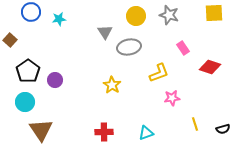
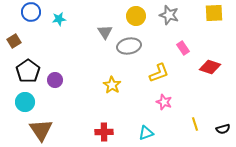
brown square: moved 4 px right, 1 px down; rotated 16 degrees clockwise
gray ellipse: moved 1 px up
pink star: moved 8 px left, 4 px down; rotated 28 degrees clockwise
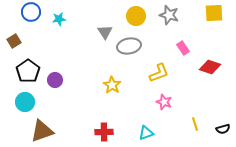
brown triangle: moved 1 px right, 1 px down; rotated 45 degrees clockwise
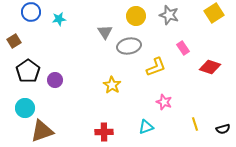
yellow square: rotated 30 degrees counterclockwise
yellow L-shape: moved 3 px left, 6 px up
cyan circle: moved 6 px down
cyan triangle: moved 6 px up
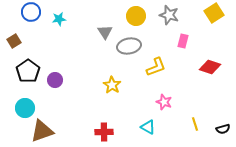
pink rectangle: moved 7 px up; rotated 48 degrees clockwise
cyan triangle: moved 2 px right; rotated 49 degrees clockwise
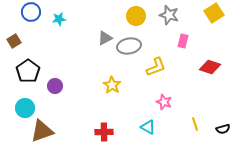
gray triangle: moved 6 px down; rotated 35 degrees clockwise
purple circle: moved 6 px down
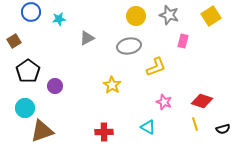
yellow square: moved 3 px left, 3 px down
gray triangle: moved 18 px left
red diamond: moved 8 px left, 34 px down
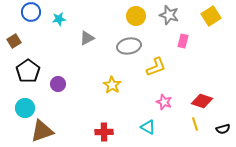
purple circle: moved 3 px right, 2 px up
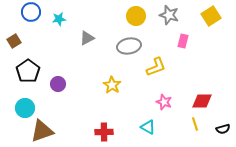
red diamond: rotated 20 degrees counterclockwise
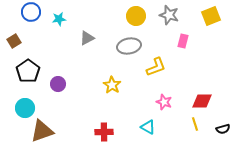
yellow square: rotated 12 degrees clockwise
